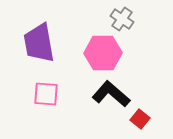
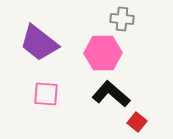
gray cross: rotated 30 degrees counterclockwise
purple trapezoid: rotated 42 degrees counterclockwise
red square: moved 3 px left, 3 px down
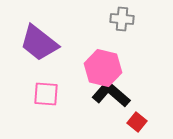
pink hexagon: moved 15 px down; rotated 15 degrees clockwise
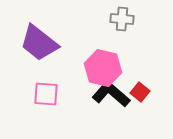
red square: moved 3 px right, 30 px up
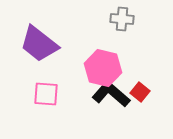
purple trapezoid: moved 1 px down
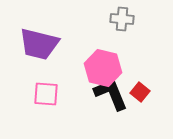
purple trapezoid: rotated 24 degrees counterclockwise
black L-shape: rotated 27 degrees clockwise
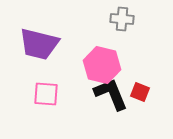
pink hexagon: moved 1 px left, 3 px up
red square: rotated 18 degrees counterclockwise
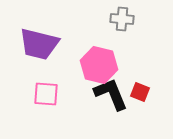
pink hexagon: moved 3 px left
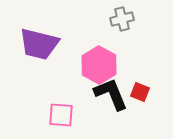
gray cross: rotated 20 degrees counterclockwise
pink hexagon: rotated 15 degrees clockwise
pink square: moved 15 px right, 21 px down
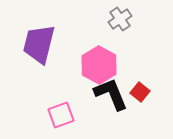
gray cross: moved 2 px left; rotated 20 degrees counterclockwise
purple trapezoid: rotated 90 degrees clockwise
red square: rotated 18 degrees clockwise
pink square: rotated 24 degrees counterclockwise
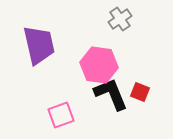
purple trapezoid: moved 1 px down; rotated 153 degrees clockwise
pink hexagon: rotated 21 degrees counterclockwise
red square: rotated 18 degrees counterclockwise
